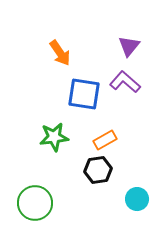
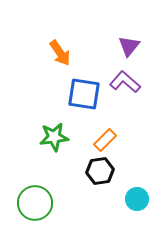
orange rectangle: rotated 15 degrees counterclockwise
black hexagon: moved 2 px right, 1 px down
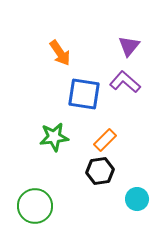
green circle: moved 3 px down
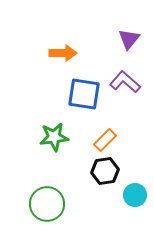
purple triangle: moved 7 px up
orange arrow: moved 3 px right; rotated 56 degrees counterclockwise
black hexagon: moved 5 px right
cyan circle: moved 2 px left, 4 px up
green circle: moved 12 px right, 2 px up
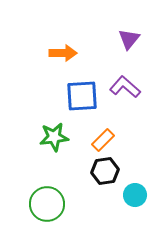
purple L-shape: moved 5 px down
blue square: moved 2 px left, 2 px down; rotated 12 degrees counterclockwise
orange rectangle: moved 2 px left
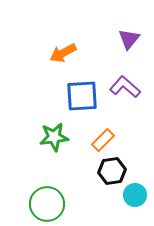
orange arrow: rotated 152 degrees clockwise
black hexagon: moved 7 px right
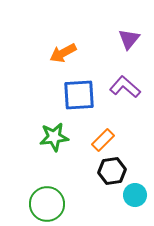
blue square: moved 3 px left, 1 px up
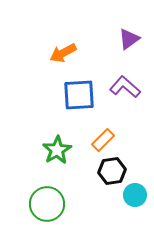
purple triangle: rotated 15 degrees clockwise
green star: moved 3 px right, 13 px down; rotated 24 degrees counterclockwise
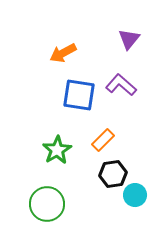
purple triangle: rotated 15 degrees counterclockwise
purple L-shape: moved 4 px left, 2 px up
blue square: rotated 12 degrees clockwise
black hexagon: moved 1 px right, 3 px down
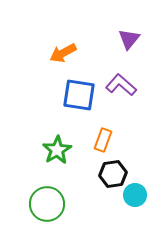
orange rectangle: rotated 25 degrees counterclockwise
